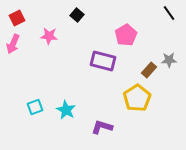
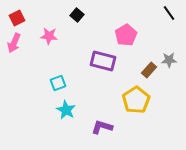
pink arrow: moved 1 px right, 1 px up
yellow pentagon: moved 1 px left, 2 px down
cyan square: moved 23 px right, 24 px up
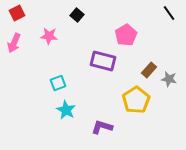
red square: moved 5 px up
gray star: moved 19 px down; rotated 14 degrees clockwise
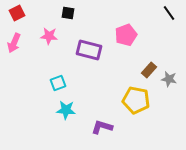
black square: moved 9 px left, 2 px up; rotated 32 degrees counterclockwise
pink pentagon: rotated 10 degrees clockwise
purple rectangle: moved 14 px left, 11 px up
yellow pentagon: rotated 28 degrees counterclockwise
cyan star: rotated 24 degrees counterclockwise
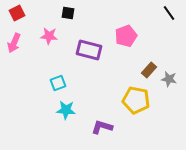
pink pentagon: moved 1 px down
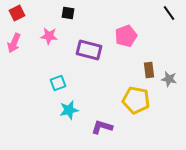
brown rectangle: rotated 49 degrees counterclockwise
cyan star: moved 3 px right; rotated 18 degrees counterclockwise
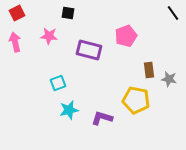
black line: moved 4 px right
pink arrow: moved 1 px right, 1 px up; rotated 144 degrees clockwise
purple L-shape: moved 9 px up
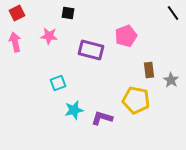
purple rectangle: moved 2 px right
gray star: moved 2 px right, 1 px down; rotated 21 degrees clockwise
cyan star: moved 5 px right
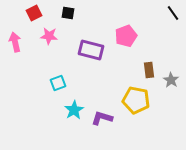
red square: moved 17 px right
cyan star: rotated 18 degrees counterclockwise
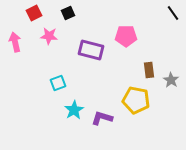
black square: rotated 32 degrees counterclockwise
pink pentagon: rotated 20 degrees clockwise
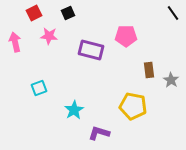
cyan square: moved 19 px left, 5 px down
yellow pentagon: moved 3 px left, 6 px down
purple L-shape: moved 3 px left, 15 px down
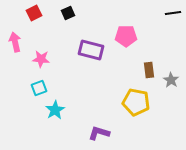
black line: rotated 63 degrees counterclockwise
pink star: moved 8 px left, 23 px down
yellow pentagon: moved 3 px right, 4 px up
cyan star: moved 19 px left
